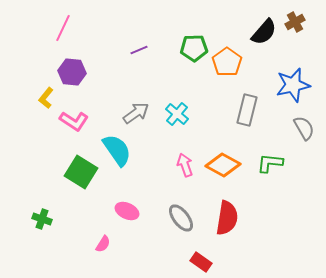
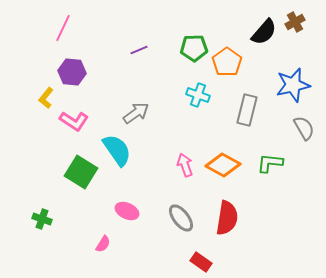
cyan cross: moved 21 px right, 19 px up; rotated 20 degrees counterclockwise
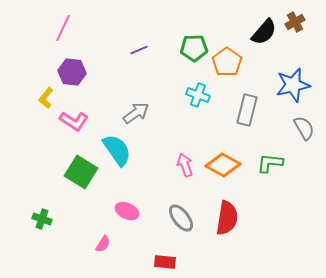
red rectangle: moved 36 px left; rotated 30 degrees counterclockwise
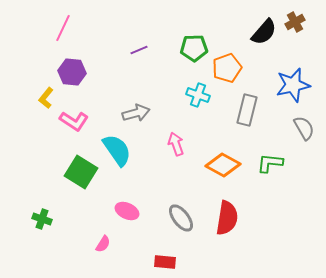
orange pentagon: moved 6 px down; rotated 16 degrees clockwise
gray arrow: rotated 20 degrees clockwise
pink arrow: moved 9 px left, 21 px up
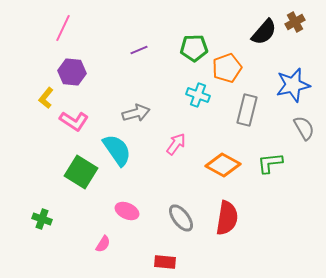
pink arrow: rotated 55 degrees clockwise
green L-shape: rotated 12 degrees counterclockwise
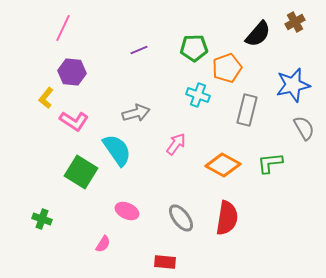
black semicircle: moved 6 px left, 2 px down
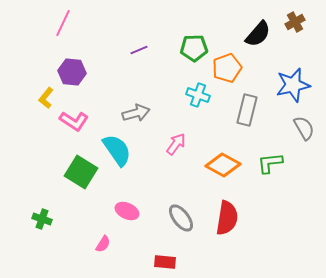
pink line: moved 5 px up
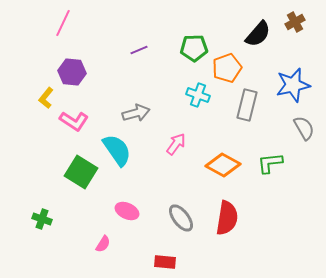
gray rectangle: moved 5 px up
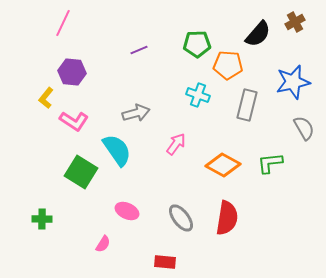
green pentagon: moved 3 px right, 4 px up
orange pentagon: moved 1 px right, 3 px up; rotated 24 degrees clockwise
blue star: moved 3 px up
green cross: rotated 18 degrees counterclockwise
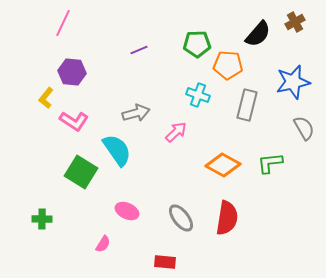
pink arrow: moved 12 px up; rotated 10 degrees clockwise
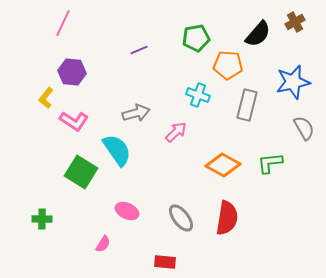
green pentagon: moved 1 px left, 6 px up; rotated 8 degrees counterclockwise
